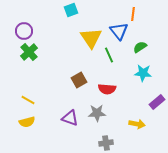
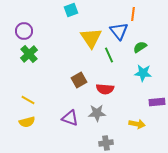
green cross: moved 2 px down
red semicircle: moved 2 px left
purple rectangle: rotated 35 degrees clockwise
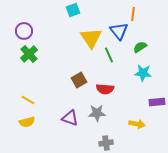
cyan square: moved 2 px right
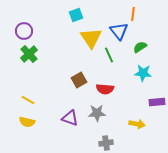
cyan square: moved 3 px right, 5 px down
yellow semicircle: rotated 28 degrees clockwise
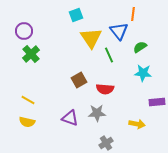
green cross: moved 2 px right
gray cross: rotated 24 degrees counterclockwise
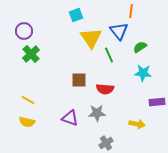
orange line: moved 2 px left, 3 px up
brown square: rotated 28 degrees clockwise
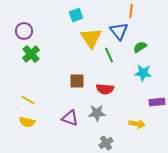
brown square: moved 2 px left, 1 px down
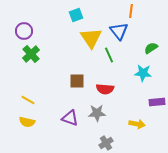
green semicircle: moved 11 px right, 1 px down
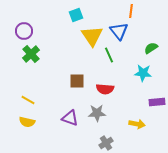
yellow triangle: moved 1 px right, 2 px up
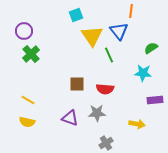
brown square: moved 3 px down
purple rectangle: moved 2 px left, 2 px up
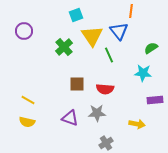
green cross: moved 33 px right, 7 px up
